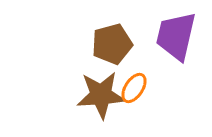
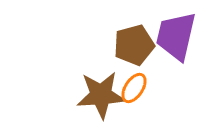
brown pentagon: moved 22 px right, 1 px down
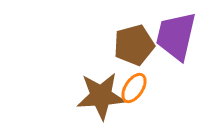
brown star: moved 1 px down
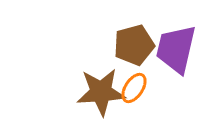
purple trapezoid: moved 13 px down
brown star: moved 4 px up
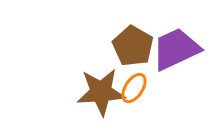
brown pentagon: moved 1 px left, 1 px down; rotated 27 degrees counterclockwise
purple trapezoid: rotated 52 degrees clockwise
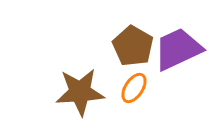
purple trapezoid: moved 2 px right
brown star: moved 21 px left
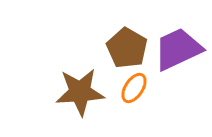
brown pentagon: moved 6 px left, 2 px down
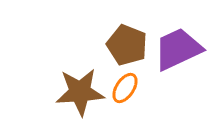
brown pentagon: moved 3 px up; rotated 9 degrees counterclockwise
orange ellipse: moved 9 px left
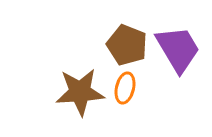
purple trapezoid: rotated 84 degrees clockwise
orange ellipse: rotated 20 degrees counterclockwise
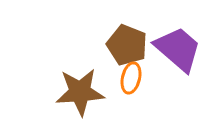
purple trapezoid: rotated 18 degrees counterclockwise
orange ellipse: moved 6 px right, 10 px up
